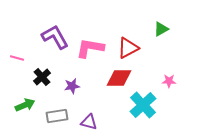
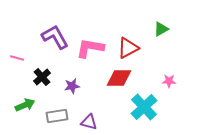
cyan cross: moved 1 px right, 2 px down
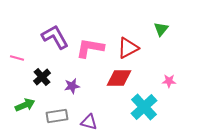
green triangle: rotated 21 degrees counterclockwise
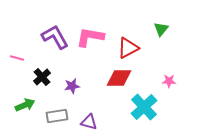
pink L-shape: moved 11 px up
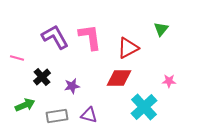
pink L-shape: rotated 72 degrees clockwise
purple triangle: moved 7 px up
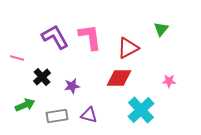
cyan cross: moved 3 px left, 3 px down
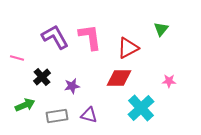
cyan cross: moved 2 px up
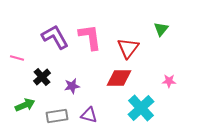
red triangle: rotated 25 degrees counterclockwise
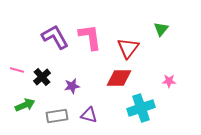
pink line: moved 12 px down
cyan cross: rotated 24 degrees clockwise
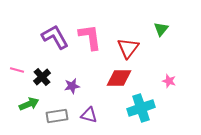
pink star: rotated 16 degrees clockwise
green arrow: moved 4 px right, 1 px up
